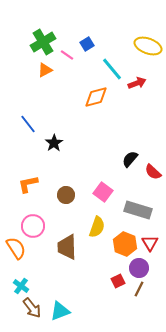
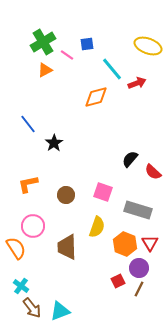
blue square: rotated 24 degrees clockwise
pink square: rotated 18 degrees counterclockwise
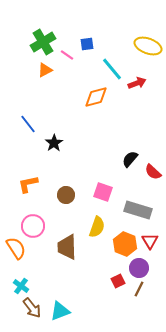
red triangle: moved 2 px up
